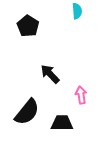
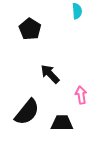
black pentagon: moved 2 px right, 3 px down
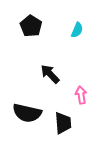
cyan semicircle: moved 19 px down; rotated 28 degrees clockwise
black pentagon: moved 1 px right, 3 px up
black semicircle: moved 1 px down; rotated 64 degrees clockwise
black trapezoid: moved 1 px right; rotated 85 degrees clockwise
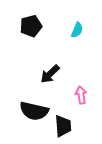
black pentagon: rotated 25 degrees clockwise
black arrow: rotated 90 degrees counterclockwise
black semicircle: moved 7 px right, 2 px up
black trapezoid: moved 3 px down
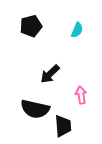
black semicircle: moved 1 px right, 2 px up
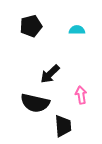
cyan semicircle: rotated 112 degrees counterclockwise
black semicircle: moved 6 px up
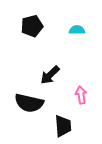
black pentagon: moved 1 px right
black arrow: moved 1 px down
black semicircle: moved 6 px left
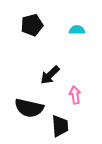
black pentagon: moved 1 px up
pink arrow: moved 6 px left
black semicircle: moved 5 px down
black trapezoid: moved 3 px left
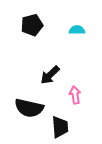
black trapezoid: moved 1 px down
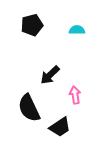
black semicircle: rotated 52 degrees clockwise
black trapezoid: rotated 60 degrees clockwise
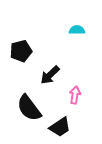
black pentagon: moved 11 px left, 26 px down
pink arrow: rotated 18 degrees clockwise
black semicircle: rotated 12 degrees counterclockwise
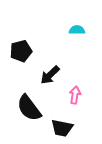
black trapezoid: moved 2 px right, 1 px down; rotated 45 degrees clockwise
